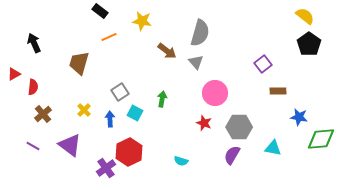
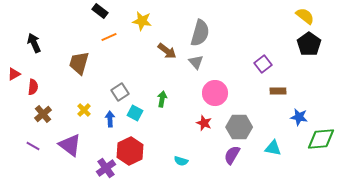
red hexagon: moved 1 px right, 1 px up
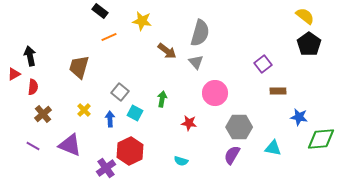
black arrow: moved 4 px left, 13 px down; rotated 12 degrees clockwise
brown trapezoid: moved 4 px down
gray square: rotated 18 degrees counterclockwise
red star: moved 15 px left; rotated 14 degrees counterclockwise
purple triangle: rotated 15 degrees counterclockwise
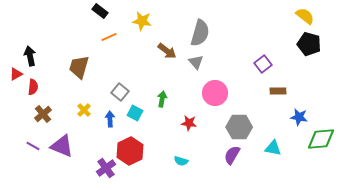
black pentagon: rotated 20 degrees counterclockwise
red triangle: moved 2 px right
purple triangle: moved 8 px left, 1 px down
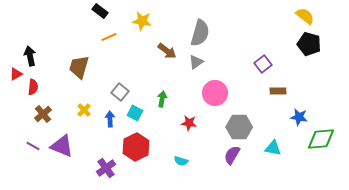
gray triangle: rotated 35 degrees clockwise
red hexagon: moved 6 px right, 4 px up
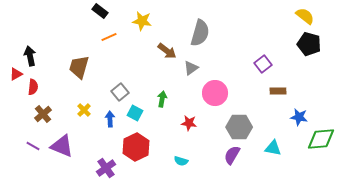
gray triangle: moved 5 px left, 6 px down
gray square: rotated 12 degrees clockwise
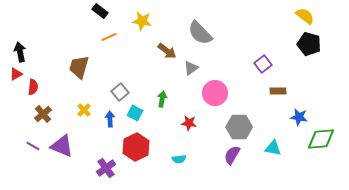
gray semicircle: rotated 120 degrees clockwise
black arrow: moved 10 px left, 4 px up
cyan semicircle: moved 2 px left, 2 px up; rotated 24 degrees counterclockwise
